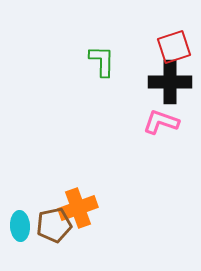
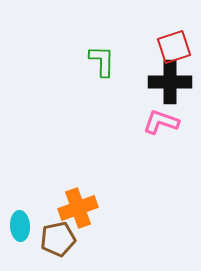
brown pentagon: moved 4 px right, 14 px down
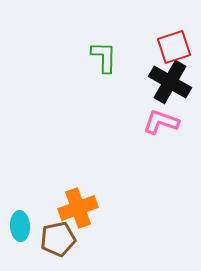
green L-shape: moved 2 px right, 4 px up
black cross: rotated 30 degrees clockwise
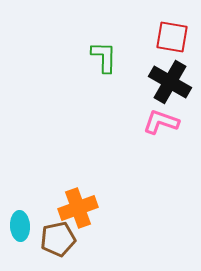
red square: moved 2 px left, 10 px up; rotated 28 degrees clockwise
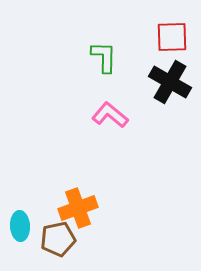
red square: rotated 12 degrees counterclockwise
pink L-shape: moved 51 px left, 7 px up; rotated 21 degrees clockwise
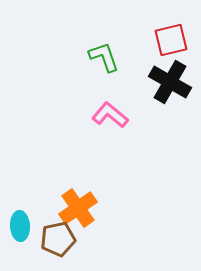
red square: moved 1 px left, 3 px down; rotated 12 degrees counterclockwise
green L-shape: rotated 20 degrees counterclockwise
orange cross: rotated 15 degrees counterclockwise
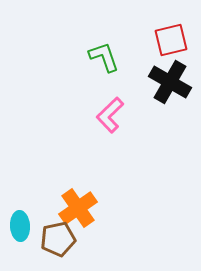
pink L-shape: rotated 84 degrees counterclockwise
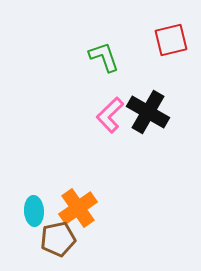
black cross: moved 22 px left, 30 px down
cyan ellipse: moved 14 px right, 15 px up
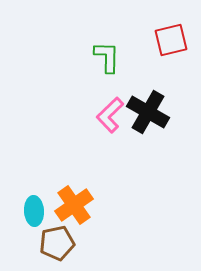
green L-shape: moved 3 px right; rotated 20 degrees clockwise
orange cross: moved 4 px left, 3 px up
brown pentagon: moved 1 px left, 4 px down
